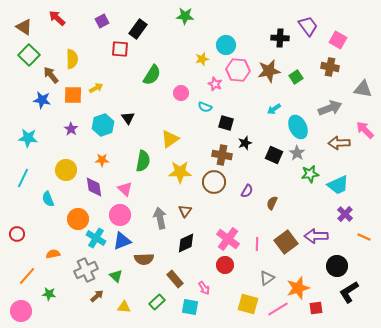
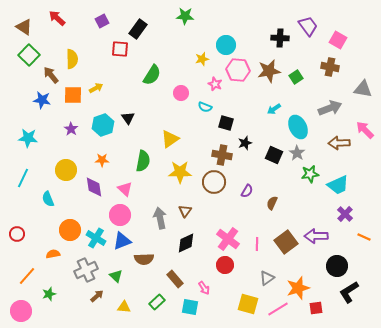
orange circle at (78, 219): moved 8 px left, 11 px down
green star at (49, 294): rotated 24 degrees counterclockwise
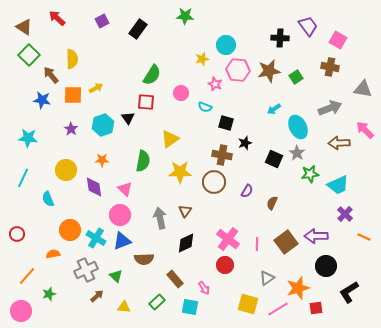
red square at (120, 49): moved 26 px right, 53 px down
black square at (274, 155): moved 4 px down
black circle at (337, 266): moved 11 px left
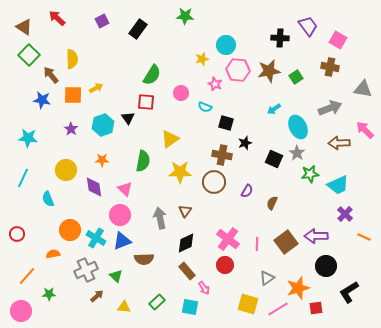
brown rectangle at (175, 279): moved 12 px right, 8 px up
green star at (49, 294): rotated 16 degrees clockwise
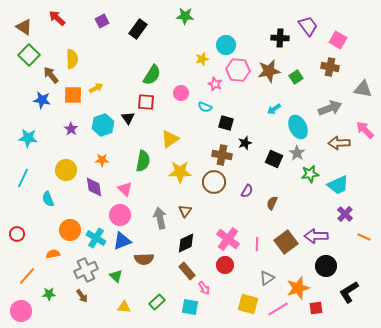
brown arrow at (97, 296): moved 15 px left; rotated 96 degrees clockwise
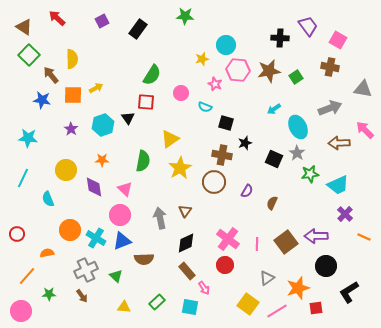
yellow star at (180, 172): moved 4 px up; rotated 30 degrees counterclockwise
orange semicircle at (53, 254): moved 6 px left, 1 px up
yellow square at (248, 304): rotated 20 degrees clockwise
pink line at (278, 309): moved 1 px left, 2 px down
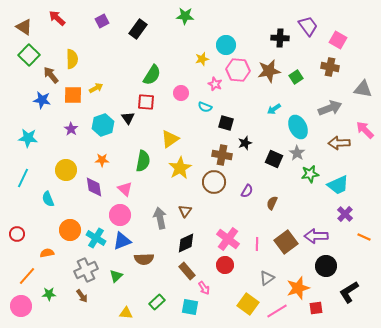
green triangle at (116, 276): rotated 32 degrees clockwise
yellow triangle at (124, 307): moved 2 px right, 6 px down
pink circle at (21, 311): moved 5 px up
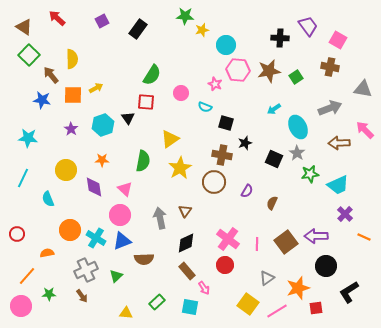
yellow star at (202, 59): moved 29 px up
